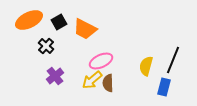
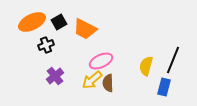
orange ellipse: moved 3 px right, 2 px down
black cross: moved 1 px up; rotated 28 degrees clockwise
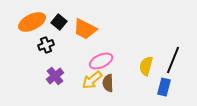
black square: rotated 21 degrees counterclockwise
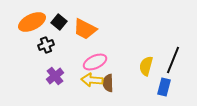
pink ellipse: moved 6 px left, 1 px down
yellow arrow: rotated 45 degrees clockwise
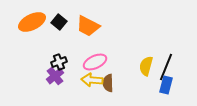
orange trapezoid: moved 3 px right, 3 px up
black cross: moved 13 px right, 17 px down
black line: moved 7 px left, 7 px down
blue rectangle: moved 2 px right, 2 px up
